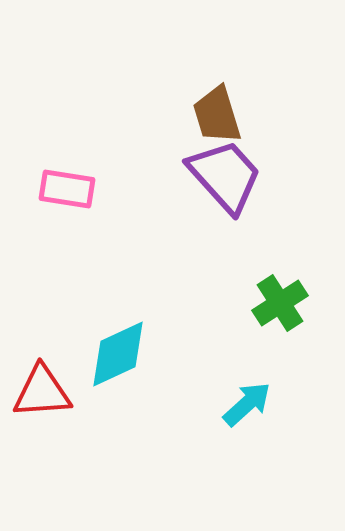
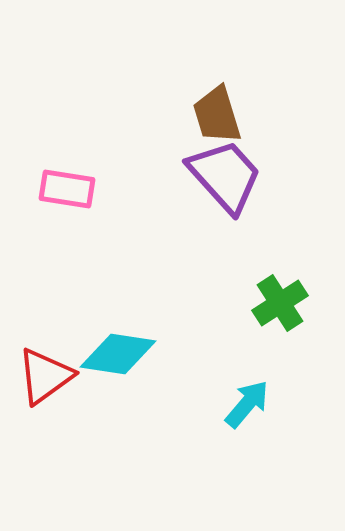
cyan diamond: rotated 34 degrees clockwise
red triangle: moved 3 px right, 16 px up; rotated 32 degrees counterclockwise
cyan arrow: rotated 8 degrees counterclockwise
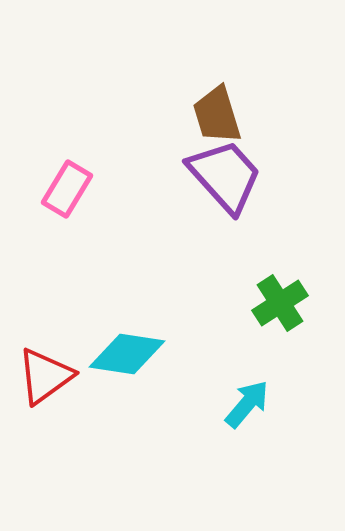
pink rectangle: rotated 68 degrees counterclockwise
cyan diamond: moved 9 px right
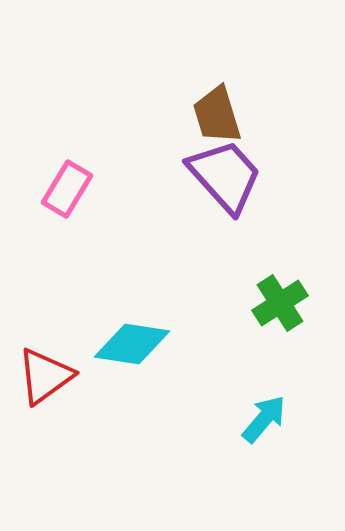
cyan diamond: moved 5 px right, 10 px up
cyan arrow: moved 17 px right, 15 px down
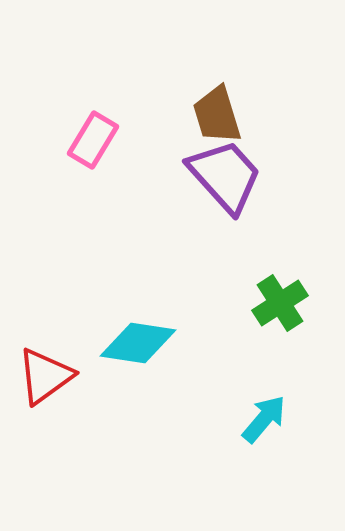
pink rectangle: moved 26 px right, 49 px up
cyan diamond: moved 6 px right, 1 px up
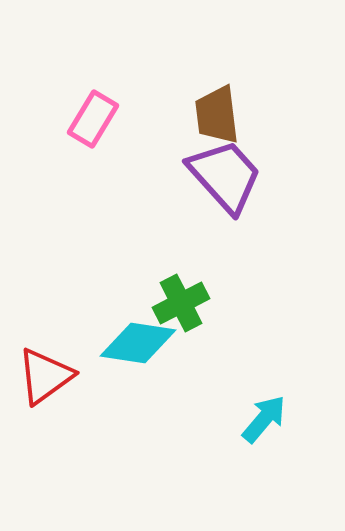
brown trapezoid: rotated 10 degrees clockwise
pink rectangle: moved 21 px up
green cross: moved 99 px left; rotated 6 degrees clockwise
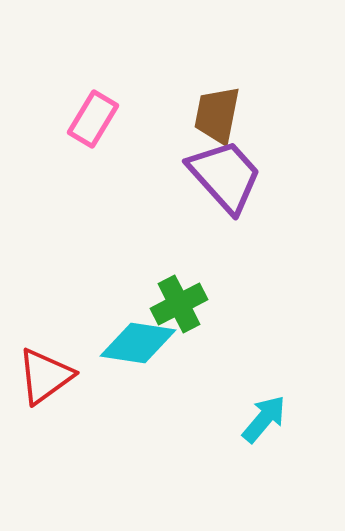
brown trapezoid: rotated 18 degrees clockwise
green cross: moved 2 px left, 1 px down
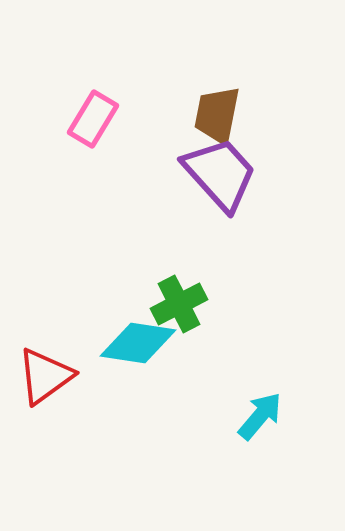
purple trapezoid: moved 5 px left, 2 px up
cyan arrow: moved 4 px left, 3 px up
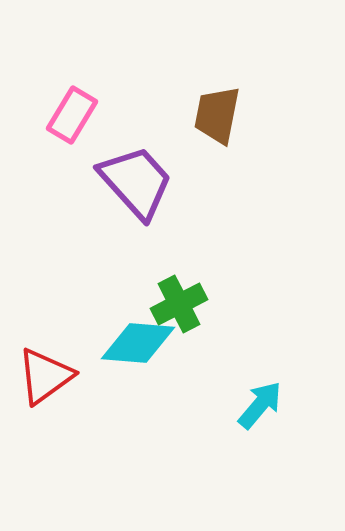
pink rectangle: moved 21 px left, 4 px up
purple trapezoid: moved 84 px left, 8 px down
cyan diamond: rotated 4 degrees counterclockwise
cyan arrow: moved 11 px up
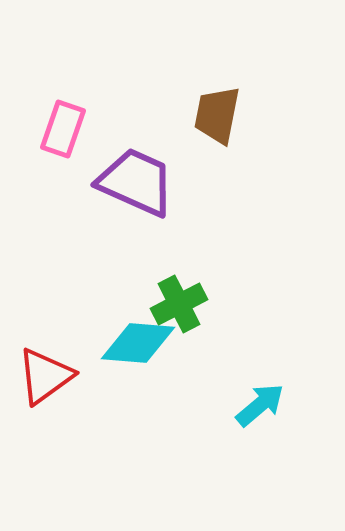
pink rectangle: moved 9 px left, 14 px down; rotated 12 degrees counterclockwise
purple trapezoid: rotated 24 degrees counterclockwise
cyan arrow: rotated 10 degrees clockwise
